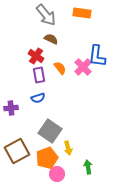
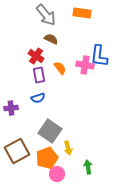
blue L-shape: moved 2 px right
pink cross: moved 2 px right, 2 px up; rotated 36 degrees counterclockwise
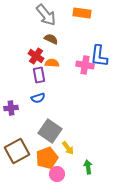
orange semicircle: moved 8 px left, 5 px up; rotated 48 degrees counterclockwise
yellow arrow: rotated 24 degrees counterclockwise
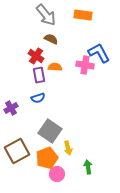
orange rectangle: moved 1 px right, 2 px down
blue L-shape: moved 3 px up; rotated 145 degrees clockwise
orange semicircle: moved 3 px right, 4 px down
purple cross: rotated 24 degrees counterclockwise
yellow arrow: rotated 24 degrees clockwise
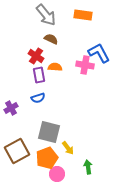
gray square: moved 1 px left, 1 px down; rotated 20 degrees counterclockwise
yellow arrow: rotated 24 degrees counterclockwise
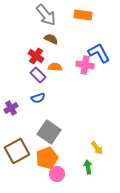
purple rectangle: moved 1 px left; rotated 35 degrees counterclockwise
gray square: rotated 20 degrees clockwise
yellow arrow: moved 29 px right
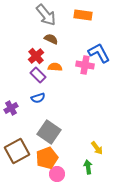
red cross: rotated 14 degrees clockwise
